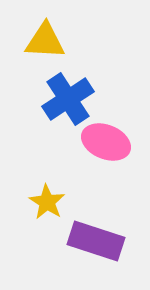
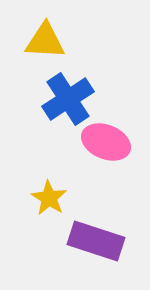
yellow star: moved 2 px right, 4 px up
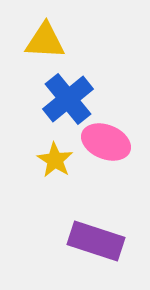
blue cross: rotated 6 degrees counterclockwise
yellow star: moved 6 px right, 38 px up
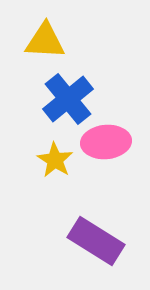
pink ellipse: rotated 27 degrees counterclockwise
purple rectangle: rotated 14 degrees clockwise
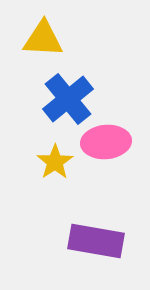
yellow triangle: moved 2 px left, 2 px up
yellow star: moved 2 px down; rotated 6 degrees clockwise
purple rectangle: rotated 22 degrees counterclockwise
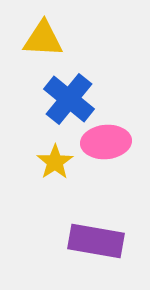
blue cross: moved 1 px right; rotated 12 degrees counterclockwise
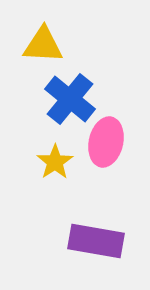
yellow triangle: moved 6 px down
blue cross: moved 1 px right
pink ellipse: rotated 72 degrees counterclockwise
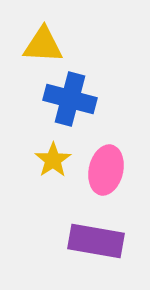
blue cross: rotated 24 degrees counterclockwise
pink ellipse: moved 28 px down
yellow star: moved 2 px left, 2 px up
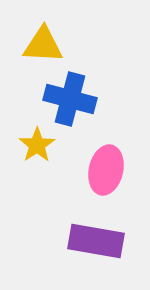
yellow star: moved 16 px left, 15 px up
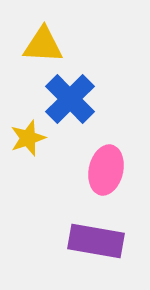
blue cross: rotated 30 degrees clockwise
yellow star: moved 9 px left, 7 px up; rotated 15 degrees clockwise
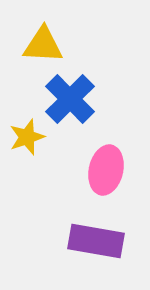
yellow star: moved 1 px left, 1 px up
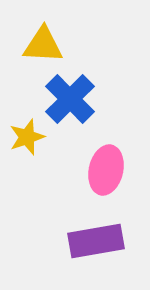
purple rectangle: rotated 20 degrees counterclockwise
